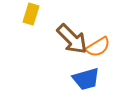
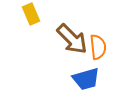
yellow rectangle: rotated 40 degrees counterclockwise
orange semicircle: rotated 65 degrees counterclockwise
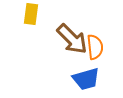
yellow rectangle: rotated 30 degrees clockwise
orange semicircle: moved 3 px left
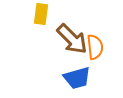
yellow rectangle: moved 10 px right
blue trapezoid: moved 9 px left, 1 px up
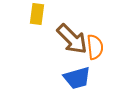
yellow rectangle: moved 4 px left
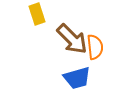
yellow rectangle: rotated 25 degrees counterclockwise
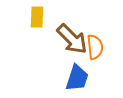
yellow rectangle: moved 3 px down; rotated 20 degrees clockwise
blue trapezoid: rotated 56 degrees counterclockwise
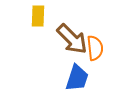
yellow rectangle: moved 1 px right, 1 px up
orange semicircle: moved 1 px down
